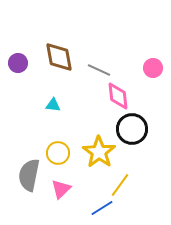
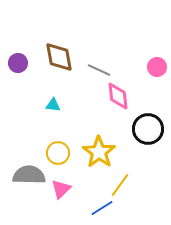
pink circle: moved 4 px right, 1 px up
black circle: moved 16 px right
gray semicircle: rotated 80 degrees clockwise
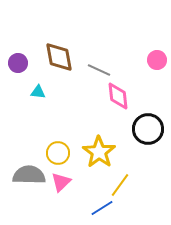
pink circle: moved 7 px up
cyan triangle: moved 15 px left, 13 px up
pink triangle: moved 7 px up
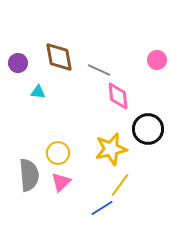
yellow star: moved 12 px right, 3 px up; rotated 24 degrees clockwise
gray semicircle: rotated 84 degrees clockwise
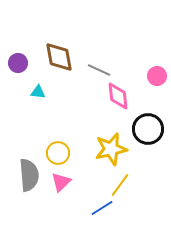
pink circle: moved 16 px down
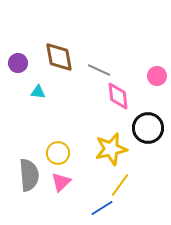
black circle: moved 1 px up
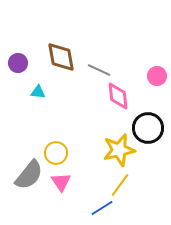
brown diamond: moved 2 px right
yellow star: moved 8 px right, 1 px down
yellow circle: moved 2 px left
gray semicircle: rotated 44 degrees clockwise
pink triangle: rotated 20 degrees counterclockwise
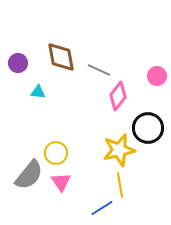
pink diamond: rotated 44 degrees clockwise
yellow line: rotated 45 degrees counterclockwise
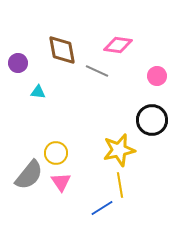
brown diamond: moved 1 px right, 7 px up
gray line: moved 2 px left, 1 px down
pink diamond: moved 51 px up; rotated 60 degrees clockwise
black circle: moved 4 px right, 8 px up
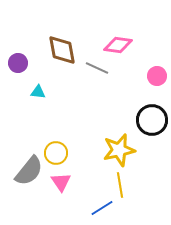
gray line: moved 3 px up
gray semicircle: moved 4 px up
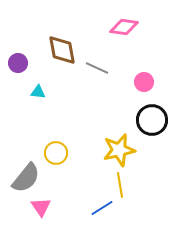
pink diamond: moved 6 px right, 18 px up
pink circle: moved 13 px left, 6 px down
gray semicircle: moved 3 px left, 7 px down
pink triangle: moved 20 px left, 25 px down
